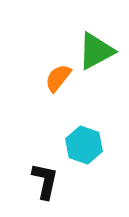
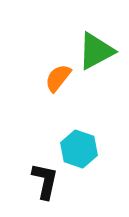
cyan hexagon: moved 5 px left, 4 px down
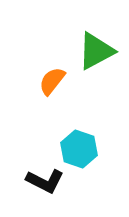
orange semicircle: moved 6 px left, 3 px down
black L-shape: rotated 105 degrees clockwise
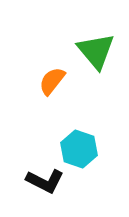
green triangle: rotated 42 degrees counterclockwise
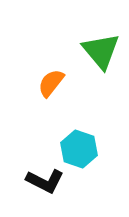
green triangle: moved 5 px right
orange semicircle: moved 1 px left, 2 px down
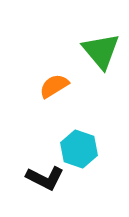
orange semicircle: moved 3 px right, 3 px down; rotated 20 degrees clockwise
black L-shape: moved 3 px up
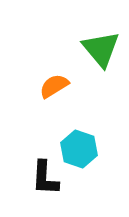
green triangle: moved 2 px up
black L-shape: rotated 66 degrees clockwise
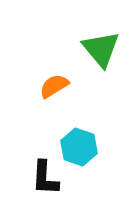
cyan hexagon: moved 2 px up
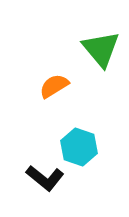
black L-shape: rotated 54 degrees counterclockwise
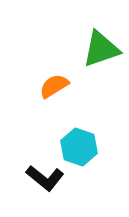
green triangle: rotated 51 degrees clockwise
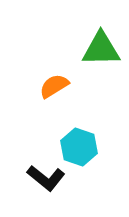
green triangle: rotated 18 degrees clockwise
black L-shape: moved 1 px right
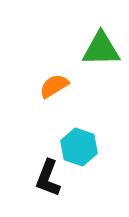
black L-shape: moved 2 px right; rotated 72 degrees clockwise
